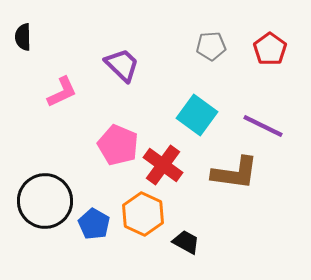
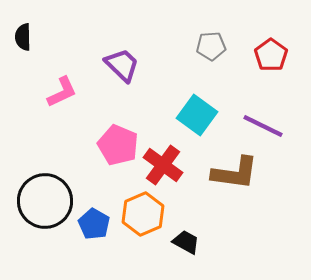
red pentagon: moved 1 px right, 6 px down
orange hexagon: rotated 12 degrees clockwise
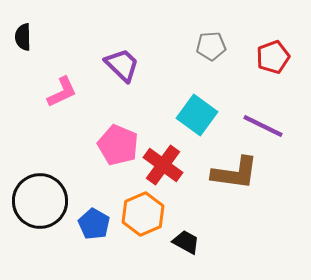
red pentagon: moved 2 px right, 2 px down; rotated 16 degrees clockwise
black circle: moved 5 px left
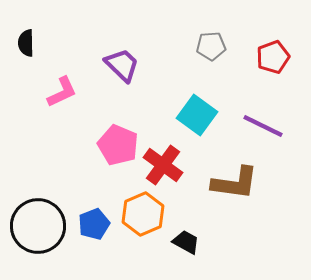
black semicircle: moved 3 px right, 6 px down
brown L-shape: moved 10 px down
black circle: moved 2 px left, 25 px down
blue pentagon: rotated 20 degrees clockwise
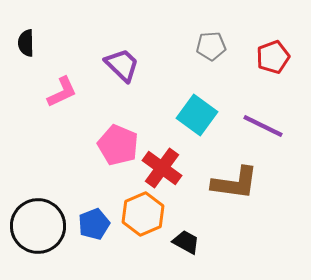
red cross: moved 1 px left, 3 px down
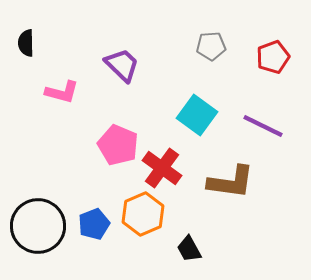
pink L-shape: rotated 40 degrees clockwise
brown L-shape: moved 4 px left, 1 px up
black trapezoid: moved 3 px right, 7 px down; rotated 148 degrees counterclockwise
